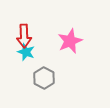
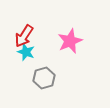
red arrow: rotated 35 degrees clockwise
gray hexagon: rotated 15 degrees clockwise
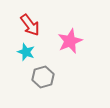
red arrow: moved 6 px right, 11 px up; rotated 70 degrees counterclockwise
gray hexagon: moved 1 px left, 1 px up
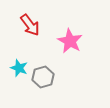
pink star: rotated 20 degrees counterclockwise
cyan star: moved 7 px left, 16 px down
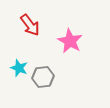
gray hexagon: rotated 10 degrees clockwise
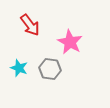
pink star: moved 1 px down
gray hexagon: moved 7 px right, 8 px up; rotated 15 degrees clockwise
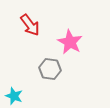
cyan star: moved 5 px left, 28 px down
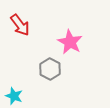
red arrow: moved 10 px left
gray hexagon: rotated 20 degrees clockwise
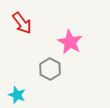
red arrow: moved 2 px right, 2 px up
cyan star: moved 3 px right, 1 px up
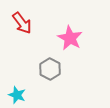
pink star: moved 4 px up
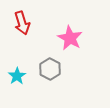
red arrow: rotated 20 degrees clockwise
cyan star: moved 19 px up; rotated 18 degrees clockwise
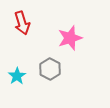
pink star: rotated 25 degrees clockwise
